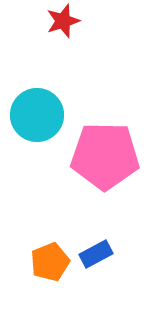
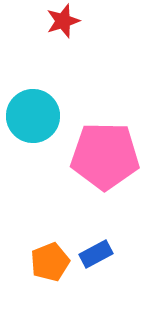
cyan circle: moved 4 px left, 1 px down
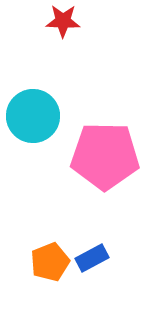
red star: rotated 20 degrees clockwise
blue rectangle: moved 4 px left, 4 px down
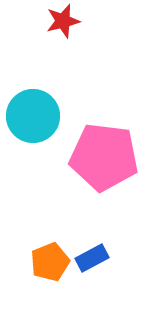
red star: rotated 16 degrees counterclockwise
pink pentagon: moved 1 px left, 1 px down; rotated 6 degrees clockwise
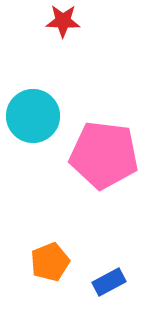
red star: rotated 16 degrees clockwise
pink pentagon: moved 2 px up
blue rectangle: moved 17 px right, 24 px down
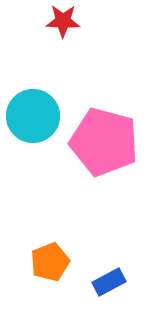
pink pentagon: moved 13 px up; rotated 8 degrees clockwise
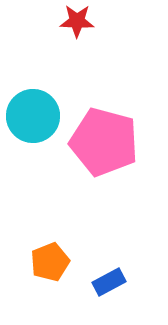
red star: moved 14 px right
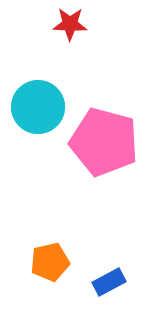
red star: moved 7 px left, 3 px down
cyan circle: moved 5 px right, 9 px up
orange pentagon: rotated 9 degrees clockwise
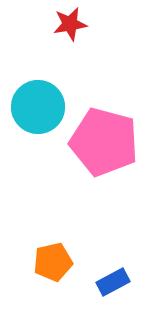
red star: rotated 12 degrees counterclockwise
orange pentagon: moved 3 px right
blue rectangle: moved 4 px right
